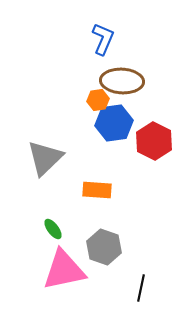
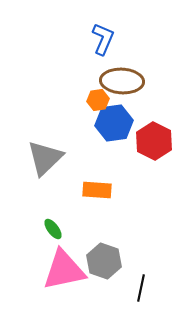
gray hexagon: moved 14 px down
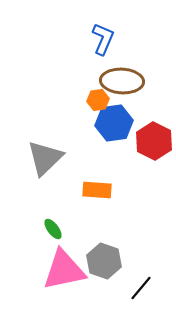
black line: rotated 28 degrees clockwise
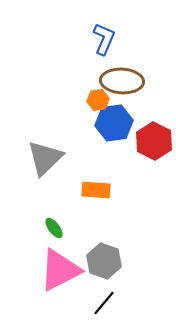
blue L-shape: moved 1 px right
orange rectangle: moved 1 px left
green ellipse: moved 1 px right, 1 px up
pink triangle: moved 4 px left; rotated 15 degrees counterclockwise
black line: moved 37 px left, 15 px down
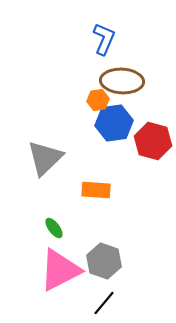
red hexagon: moved 1 px left; rotated 12 degrees counterclockwise
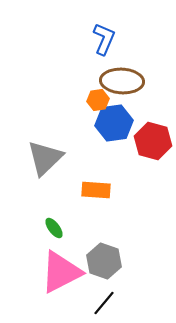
pink triangle: moved 1 px right, 2 px down
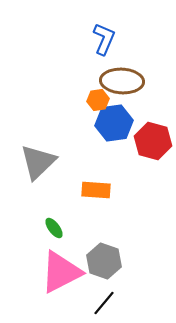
gray triangle: moved 7 px left, 4 px down
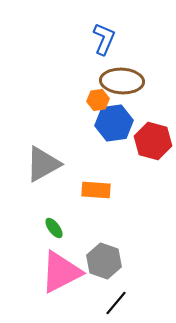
gray triangle: moved 5 px right, 2 px down; rotated 15 degrees clockwise
black line: moved 12 px right
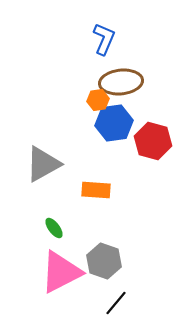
brown ellipse: moved 1 px left, 1 px down; rotated 9 degrees counterclockwise
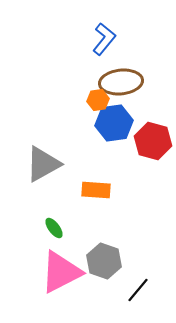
blue L-shape: rotated 16 degrees clockwise
black line: moved 22 px right, 13 px up
